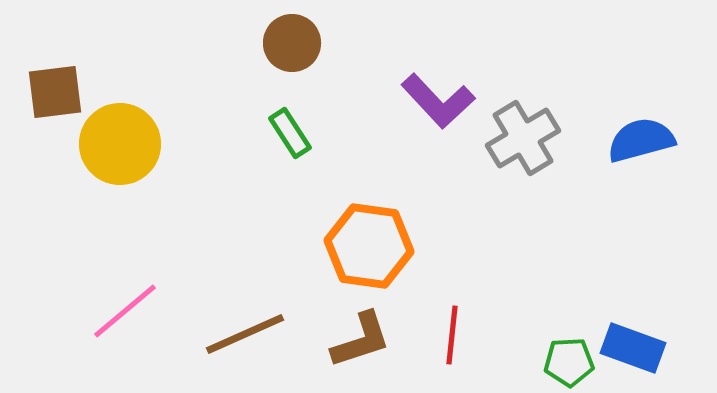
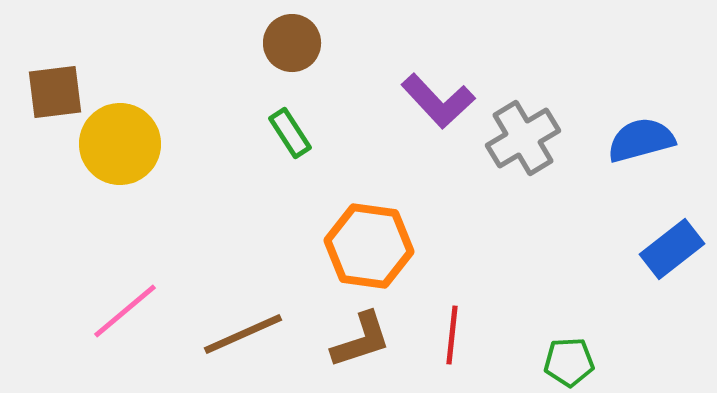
brown line: moved 2 px left
blue rectangle: moved 39 px right, 99 px up; rotated 58 degrees counterclockwise
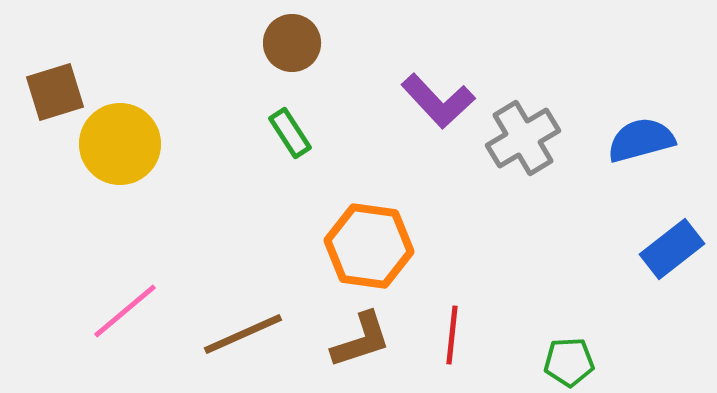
brown square: rotated 10 degrees counterclockwise
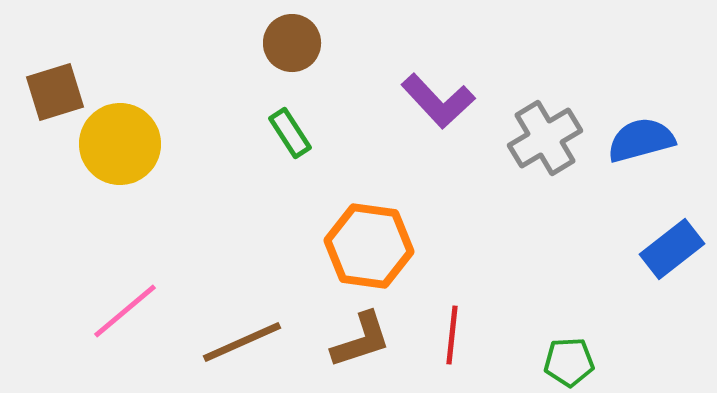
gray cross: moved 22 px right
brown line: moved 1 px left, 8 px down
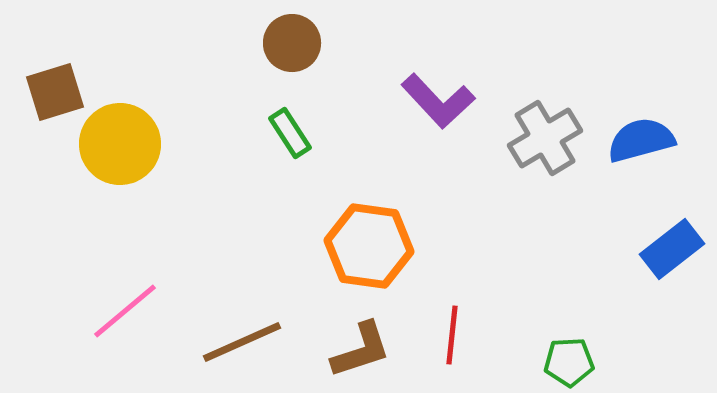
brown L-shape: moved 10 px down
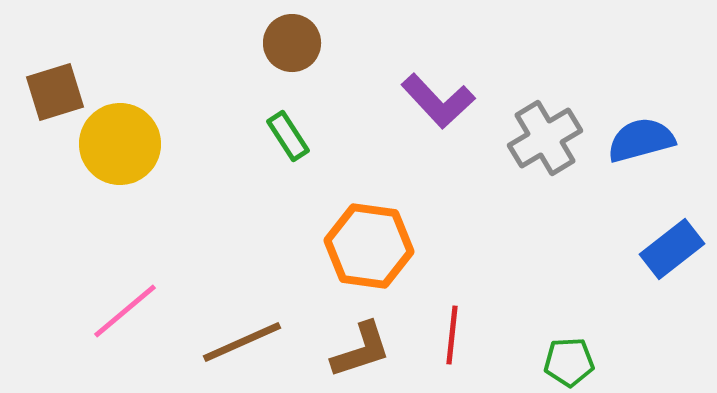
green rectangle: moved 2 px left, 3 px down
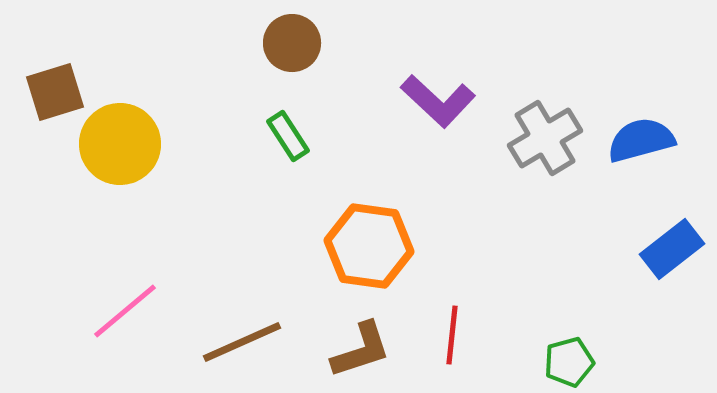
purple L-shape: rotated 4 degrees counterclockwise
green pentagon: rotated 12 degrees counterclockwise
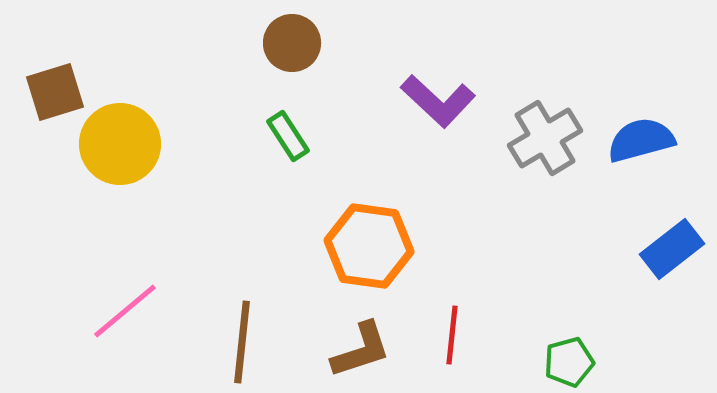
brown line: rotated 60 degrees counterclockwise
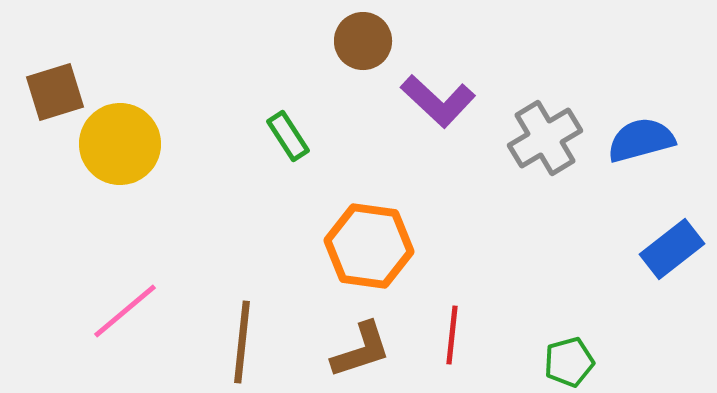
brown circle: moved 71 px right, 2 px up
